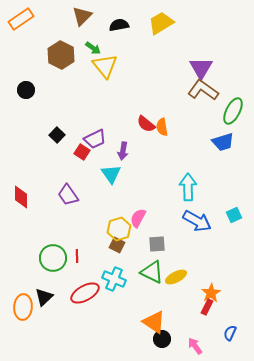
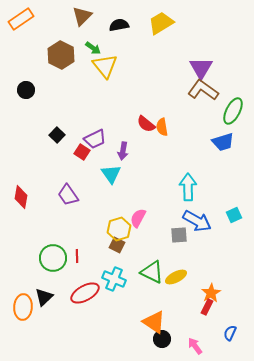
red diamond at (21, 197): rotated 10 degrees clockwise
gray square at (157, 244): moved 22 px right, 9 px up
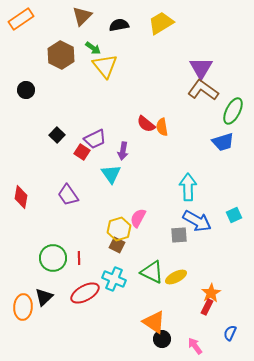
red line at (77, 256): moved 2 px right, 2 px down
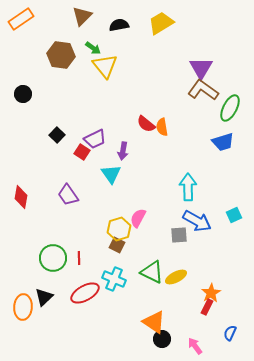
brown hexagon at (61, 55): rotated 20 degrees counterclockwise
black circle at (26, 90): moved 3 px left, 4 px down
green ellipse at (233, 111): moved 3 px left, 3 px up
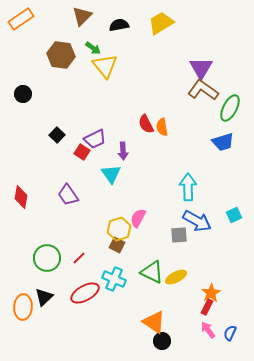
red semicircle at (146, 124): rotated 24 degrees clockwise
purple arrow at (123, 151): rotated 12 degrees counterclockwise
green circle at (53, 258): moved 6 px left
red line at (79, 258): rotated 48 degrees clockwise
black circle at (162, 339): moved 2 px down
pink arrow at (195, 346): moved 13 px right, 16 px up
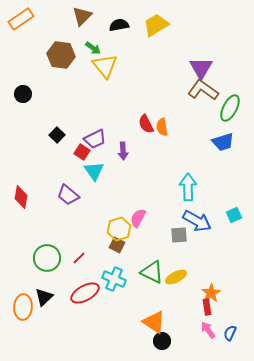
yellow trapezoid at (161, 23): moved 5 px left, 2 px down
cyan triangle at (111, 174): moved 17 px left, 3 px up
purple trapezoid at (68, 195): rotated 15 degrees counterclockwise
red rectangle at (207, 307): rotated 35 degrees counterclockwise
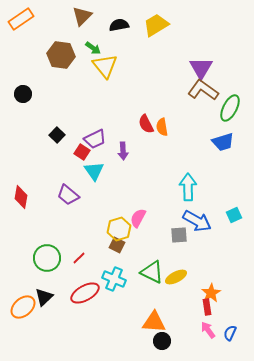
orange ellipse at (23, 307): rotated 45 degrees clockwise
orange triangle at (154, 322): rotated 30 degrees counterclockwise
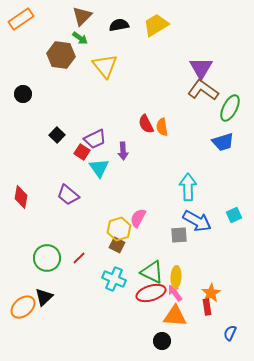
green arrow at (93, 48): moved 13 px left, 10 px up
cyan triangle at (94, 171): moved 5 px right, 3 px up
yellow ellipse at (176, 277): rotated 60 degrees counterclockwise
red ellipse at (85, 293): moved 66 px right; rotated 12 degrees clockwise
orange triangle at (154, 322): moved 21 px right, 6 px up
pink arrow at (208, 330): moved 33 px left, 37 px up
